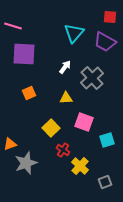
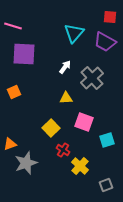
orange square: moved 15 px left, 1 px up
gray square: moved 1 px right, 3 px down
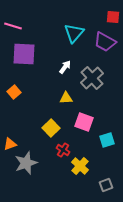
red square: moved 3 px right
orange square: rotated 16 degrees counterclockwise
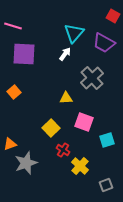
red square: moved 1 px up; rotated 24 degrees clockwise
purple trapezoid: moved 1 px left, 1 px down
white arrow: moved 13 px up
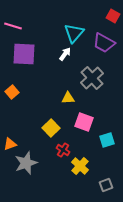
orange square: moved 2 px left
yellow triangle: moved 2 px right
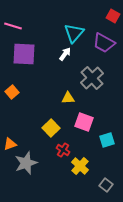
gray square: rotated 32 degrees counterclockwise
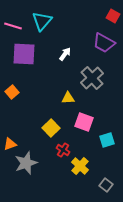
cyan triangle: moved 32 px left, 12 px up
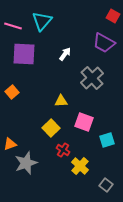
yellow triangle: moved 7 px left, 3 px down
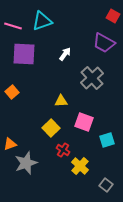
cyan triangle: rotated 30 degrees clockwise
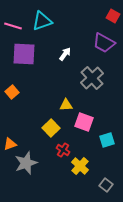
yellow triangle: moved 5 px right, 4 px down
